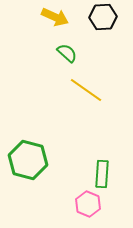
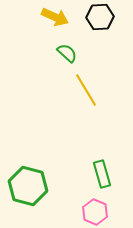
black hexagon: moved 3 px left
yellow line: rotated 24 degrees clockwise
green hexagon: moved 26 px down
green rectangle: rotated 20 degrees counterclockwise
pink hexagon: moved 7 px right, 8 px down
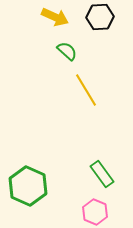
green semicircle: moved 2 px up
green rectangle: rotated 20 degrees counterclockwise
green hexagon: rotated 9 degrees clockwise
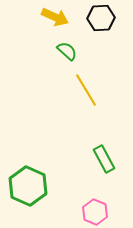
black hexagon: moved 1 px right, 1 px down
green rectangle: moved 2 px right, 15 px up; rotated 8 degrees clockwise
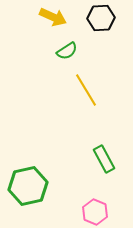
yellow arrow: moved 2 px left
green semicircle: rotated 105 degrees clockwise
green hexagon: rotated 24 degrees clockwise
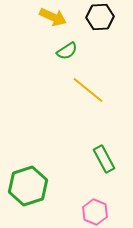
black hexagon: moved 1 px left, 1 px up
yellow line: moved 2 px right; rotated 20 degrees counterclockwise
green hexagon: rotated 6 degrees counterclockwise
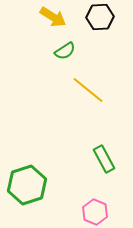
yellow arrow: rotated 8 degrees clockwise
green semicircle: moved 2 px left
green hexagon: moved 1 px left, 1 px up
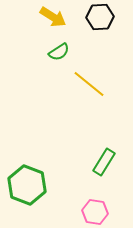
green semicircle: moved 6 px left, 1 px down
yellow line: moved 1 px right, 6 px up
green rectangle: moved 3 px down; rotated 60 degrees clockwise
green hexagon: rotated 21 degrees counterclockwise
pink hexagon: rotated 15 degrees counterclockwise
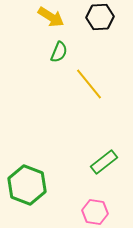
yellow arrow: moved 2 px left
green semicircle: rotated 35 degrees counterclockwise
yellow line: rotated 12 degrees clockwise
green rectangle: rotated 20 degrees clockwise
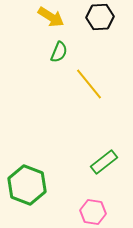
pink hexagon: moved 2 px left
